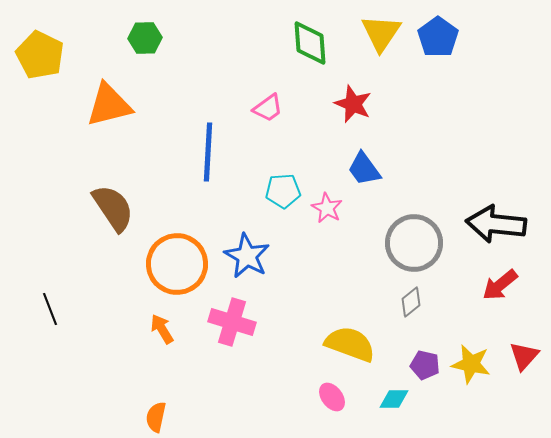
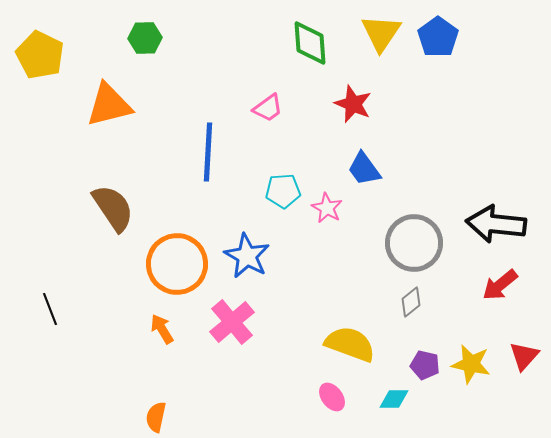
pink cross: rotated 33 degrees clockwise
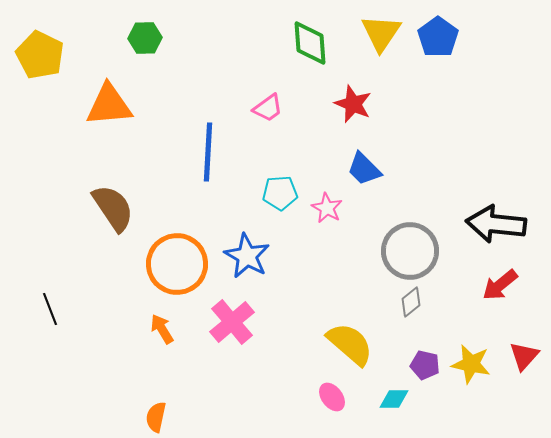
orange triangle: rotated 9 degrees clockwise
blue trapezoid: rotated 9 degrees counterclockwise
cyan pentagon: moved 3 px left, 2 px down
gray circle: moved 4 px left, 8 px down
yellow semicircle: rotated 21 degrees clockwise
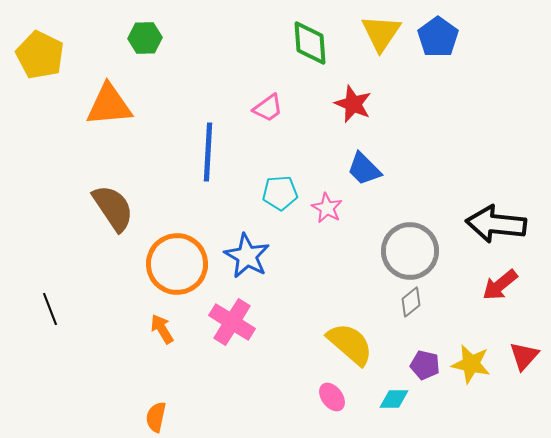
pink cross: rotated 18 degrees counterclockwise
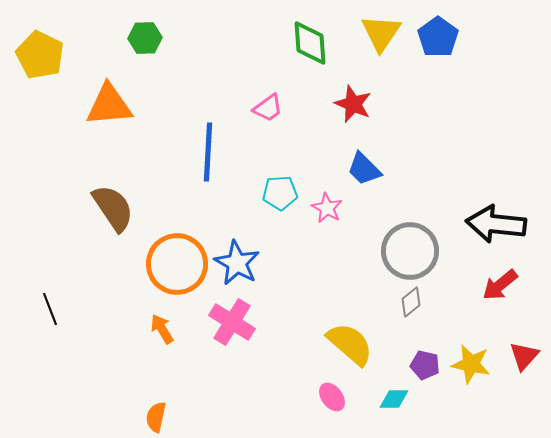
blue star: moved 10 px left, 7 px down
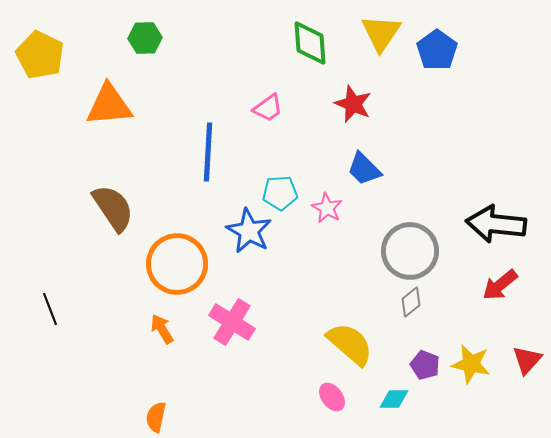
blue pentagon: moved 1 px left, 13 px down
blue star: moved 12 px right, 32 px up
red triangle: moved 3 px right, 4 px down
purple pentagon: rotated 8 degrees clockwise
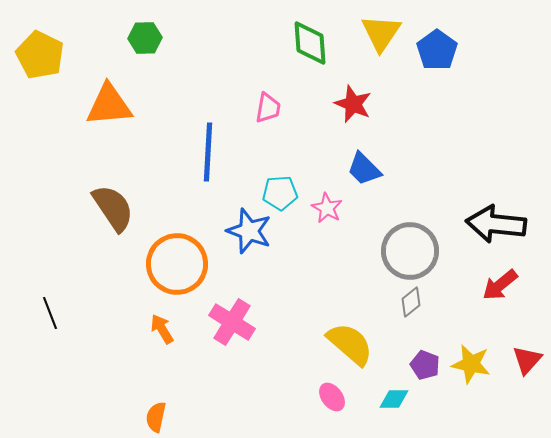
pink trapezoid: rotated 44 degrees counterclockwise
blue star: rotated 9 degrees counterclockwise
black line: moved 4 px down
